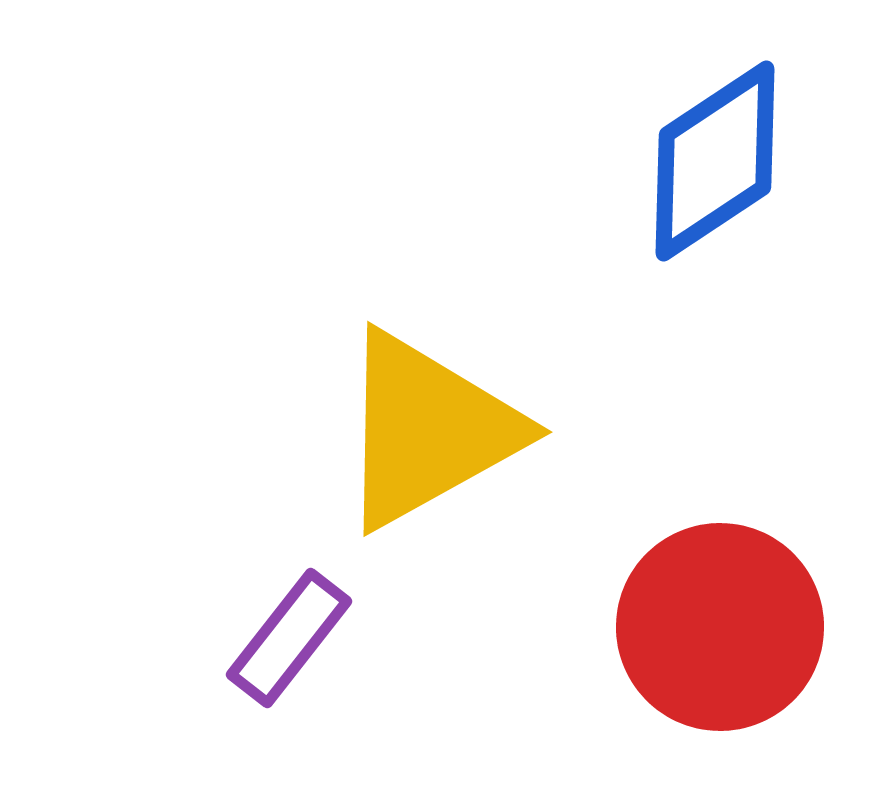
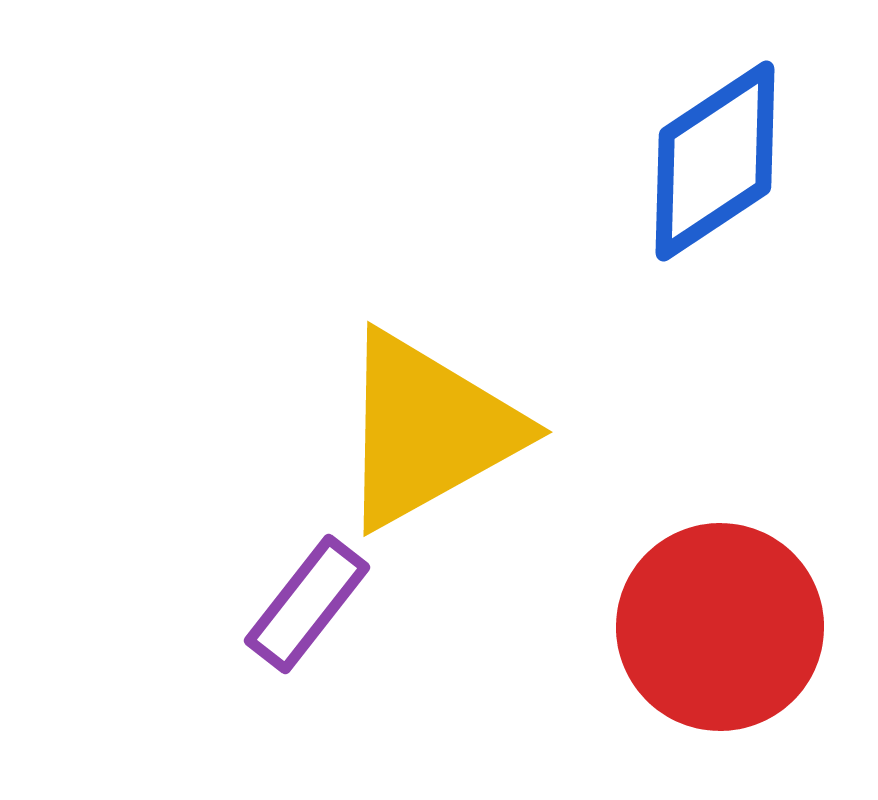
purple rectangle: moved 18 px right, 34 px up
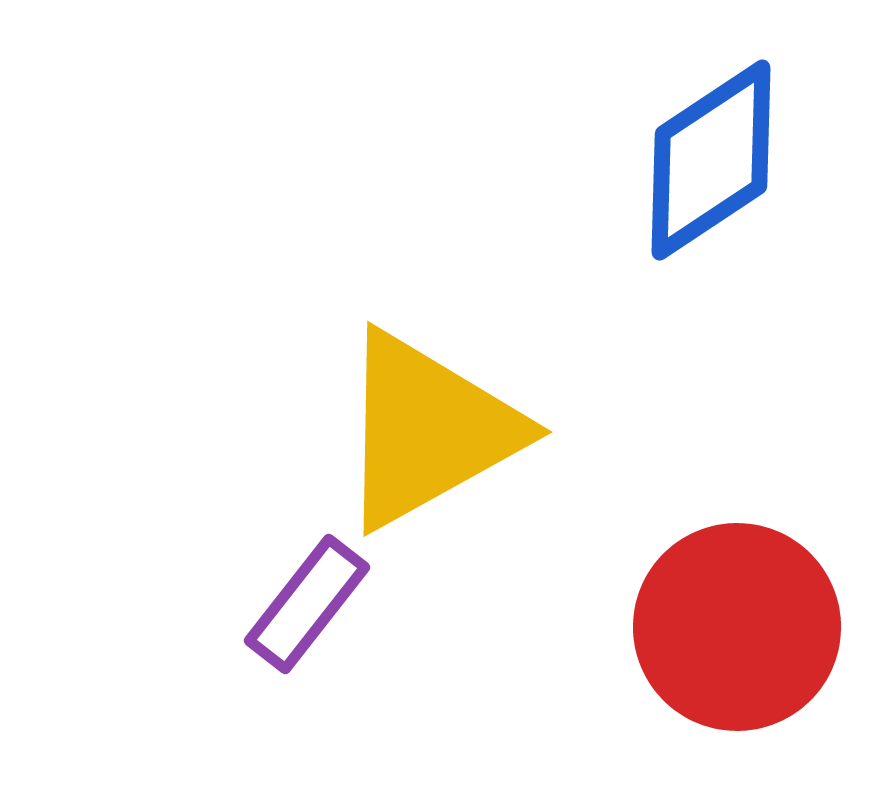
blue diamond: moved 4 px left, 1 px up
red circle: moved 17 px right
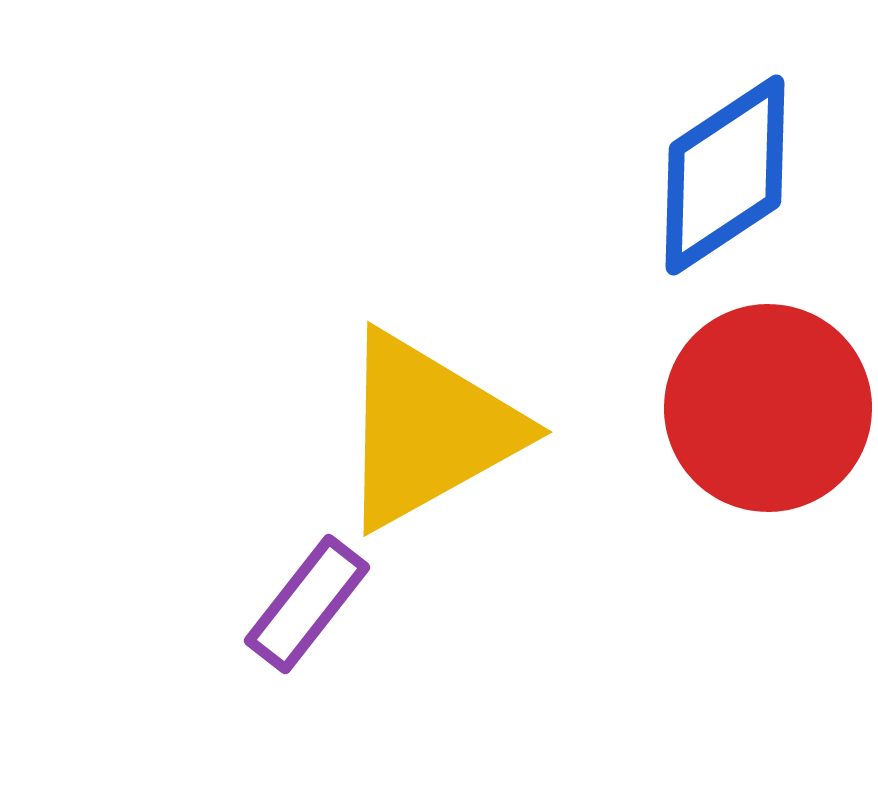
blue diamond: moved 14 px right, 15 px down
red circle: moved 31 px right, 219 px up
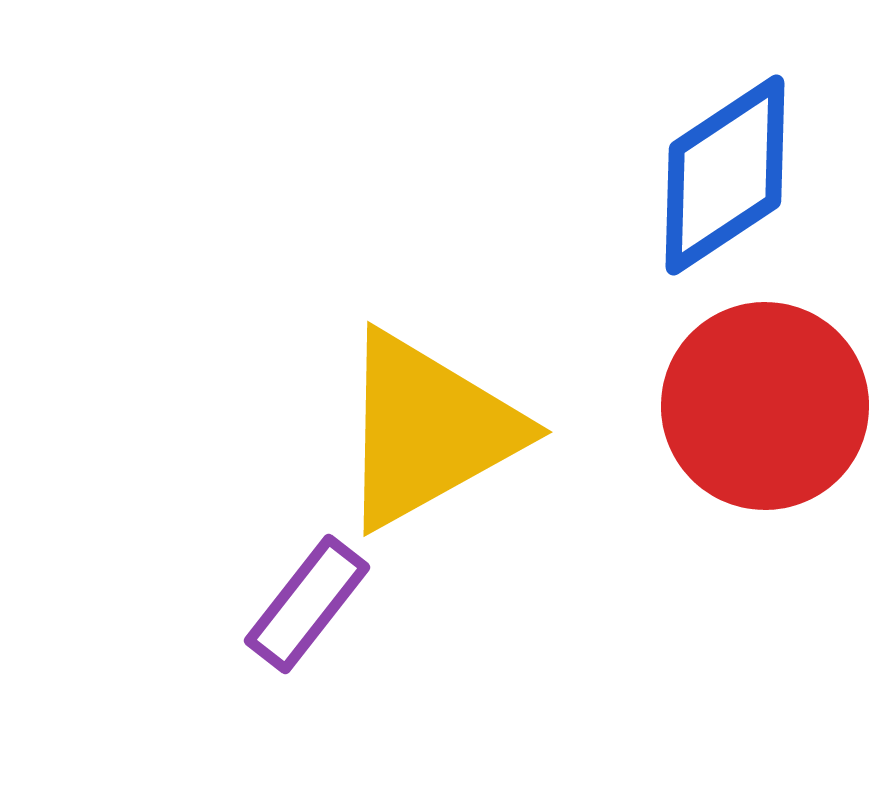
red circle: moved 3 px left, 2 px up
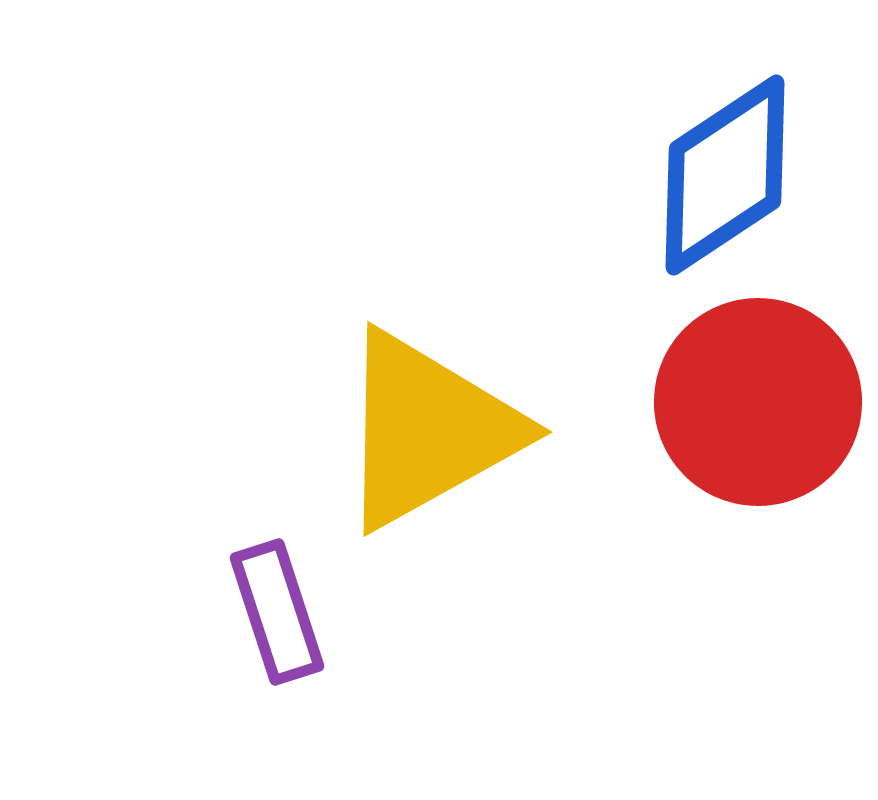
red circle: moved 7 px left, 4 px up
purple rectangle: moved 30 px left, 8 px down; rotated 56 degrees counterclockwise
